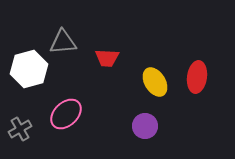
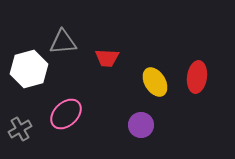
purple circle: moved 4 px left, 1 px up
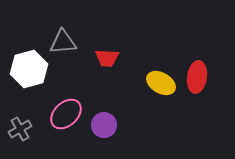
yellow ellipse: moved 6 px right, 1 px down; rotated 28 degrees counterclockwise
purple circle: moved 37 px left
